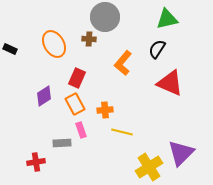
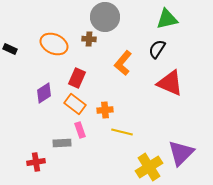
orange ellipse: rotated 36 degrees counterclockwise
purple diamond: moved 3 px up
orange rectangle: rotated 25 degrees counterclockwise
pink rectangle: moved 1 px left
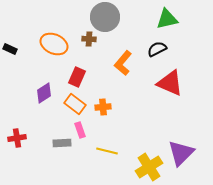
black semicircle: rotated 30 degrees clockwise
red rectangle: moved 1 px up
orange cross: moved 2 px left, 3 px up
yellow line: moved 15 px left, 19 px down
red cross: moved 19 px left, 24 px up
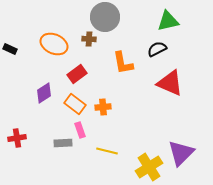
green triangle: moved 1 px right, 2 px down
orange L-shape: rotated 50 degrees counterclockwise
red rectangle: moved 3 px up; rotated 30 degrees clockwise
gray rectangle: moved 1 px right
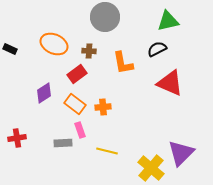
brown cross: moved 12 px down
yellow cross: moved 2 px right, 1 px down; rotated 16 degrees counterclockwise
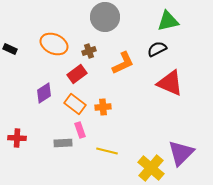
brown cross: rotated 24 degrees counterclockwise
orange L-shape: rotated 105 degrees counterclockwise
red cross: rotated 12 degrees clockwise
